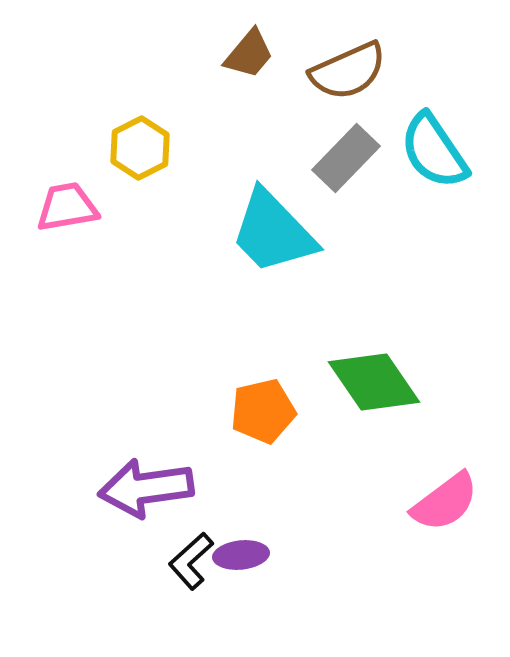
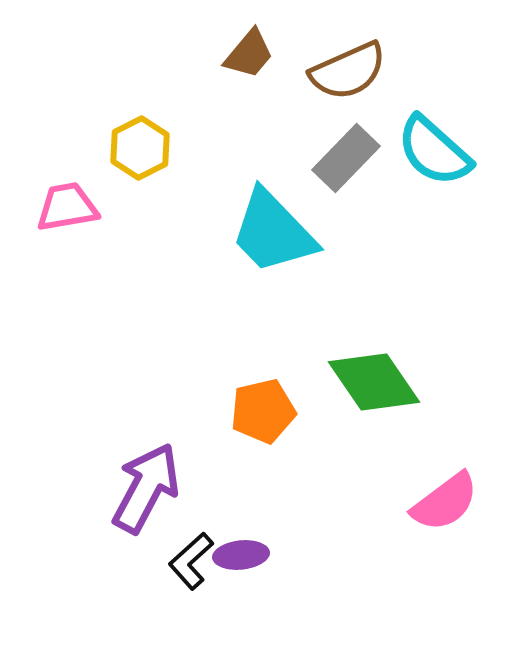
cyan semicircle: rotated 14 degrees counterclockwise
purple arrow: rotated 126 degrees clockwise
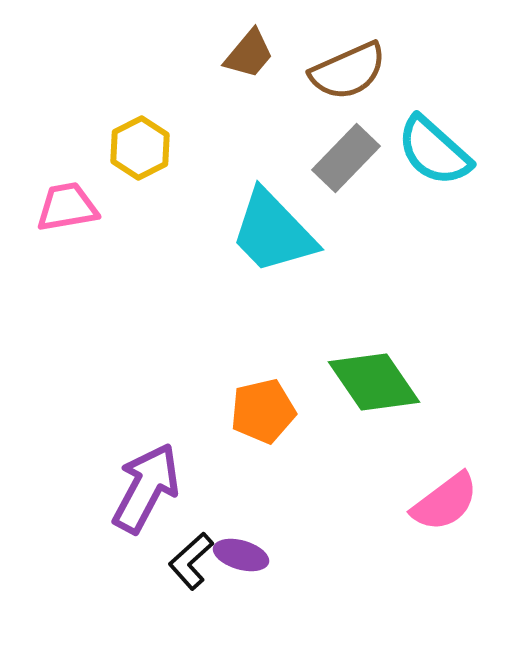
purple ellipse: rotated 22 degrees clockwise
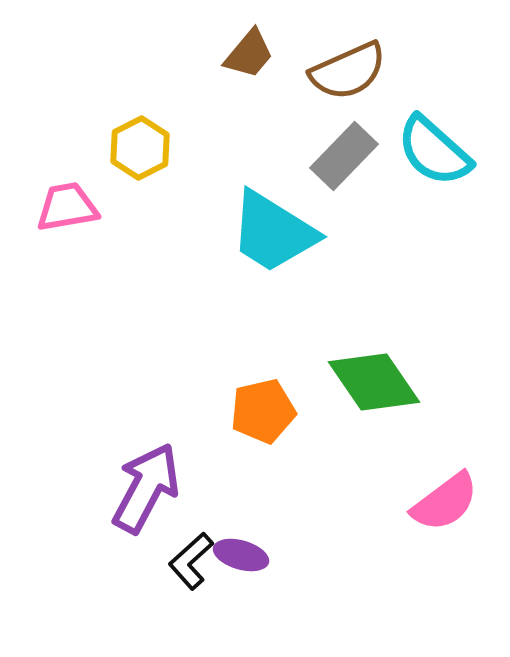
gray rectangle: moved 2 px left, 2 px up
cyan trapezoid: rotated 14 degrees counterclockwise
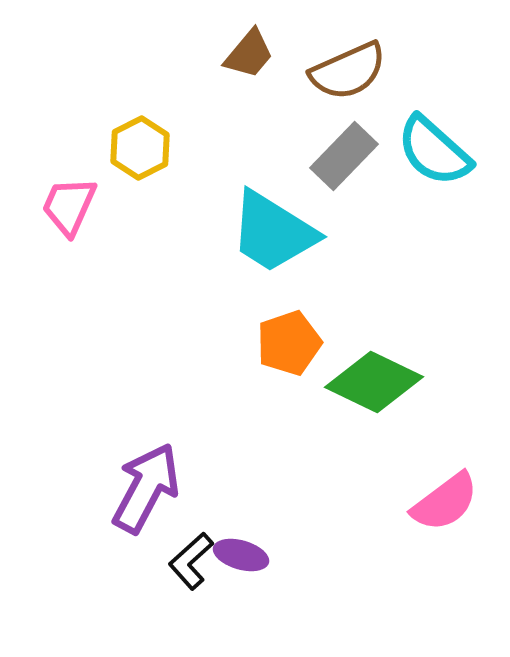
pink trapezoid: moved 2 px right, 1 px up; rotated 56 degrees counterclockwise
green diamond: rotated 30 degrees counterclockwise
orange pentagon: moved 26 px right, 68 px up; rotated 6 degrees counterclockwise
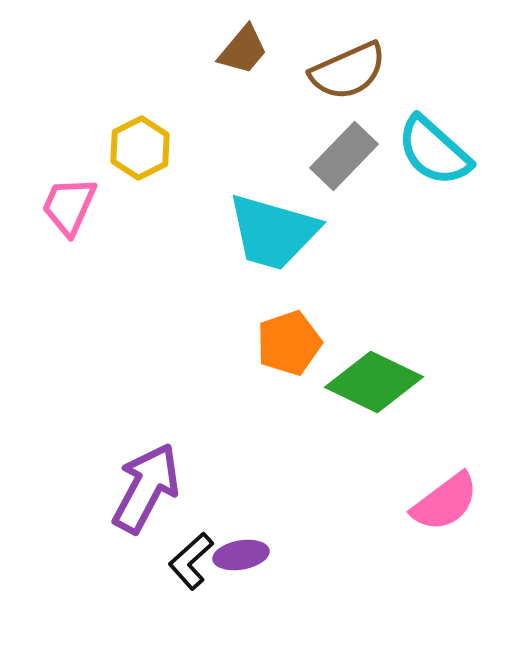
brown trapezoid: moved 6 px left, 4 px up
cyan trapezoid: rotated 16 degrees counterclockwise
purple ellipse: rotated 26 degrees counterclockwise
